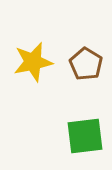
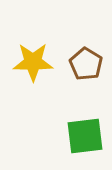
yellow star: rotated 12 degrees clockwise
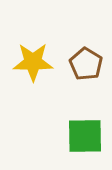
green square: rotated 6 degrees clockwise
